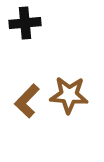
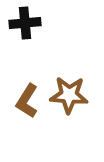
brown L-shape: rotated 12 degrees counterclockwise
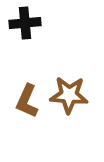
brown L-shape: rotated 8 degrees counterclockwise
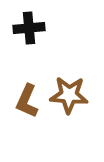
black cross: moved 4 px right, 5 px down
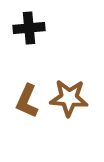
brown star: moved 3 px down
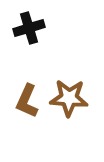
black cross: rotated 12 degrees counterclockwise
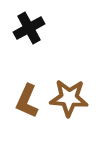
black cross: rotated 12 degrees counterclockwise
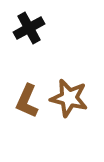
brown star: rotated 9 degrees clockwise
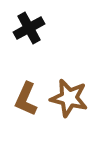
brown L-shape: moved 1 px left, 2 px up
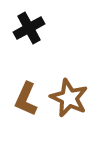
brown star: rotated 12 degrees clockwise
